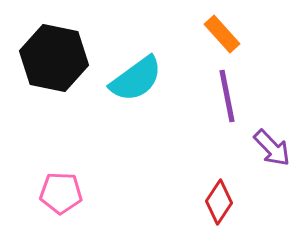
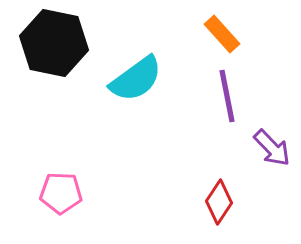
black hexagon: moved 15 px up
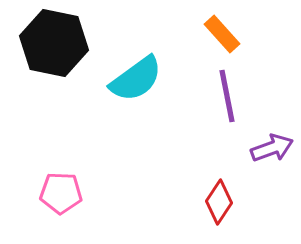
purple arrow: rotated 66 degrees counterclockwise
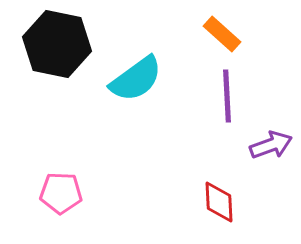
orange rectangle: rotated 6 degrees counterclockwise
black hexagon: moved 3 px right, 1 px down
purple line: rotated 8 degrees clockwise
purple arrow: moved 1 px left, 3 px up
red diamond: rotated 36 degrees counterclockwise
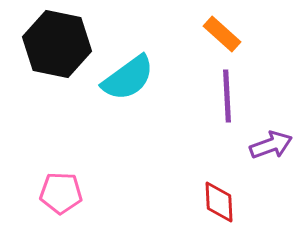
cyan semicircle: moved 8 px left, 1 px up
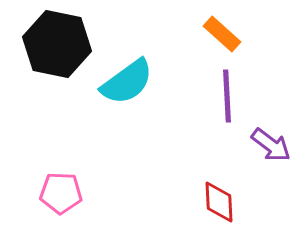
cyan semicircle: moved 1 px left, 4 px down
purple arrow: rotated 57 degrees clockwise
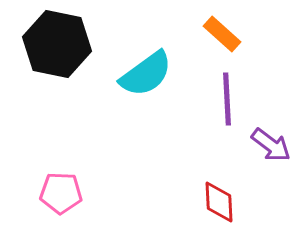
cyan semicircle: moved 19 px right, 8 px up
purple line: moved 3 px down
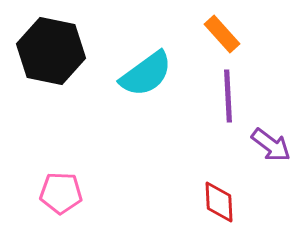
orange rectangle: rotated 6 degrees clockwise
black hexagon: moved 6 px left, 7 px down
purple line: moved 1 px right, 3 px up
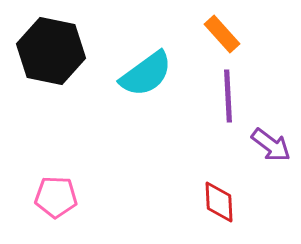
pink pentagon: moved 5 px left, 4 px down
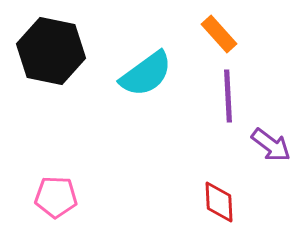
orange rectangle: moved 3 px left
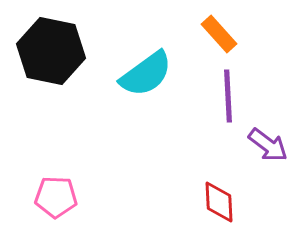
purple arrow: moved 3 px left
